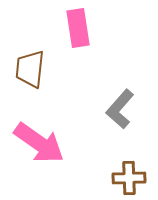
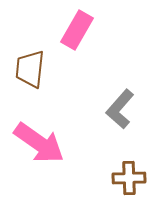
pink rectangle: moved 1 px left, 2 px down; rotated 39 degrees clockwise
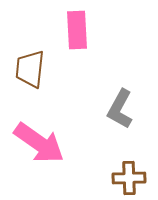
pink rectangle: rotated 33 degrees counterclockwise
gray L-shape: rotated 12 degrees counterclockwise
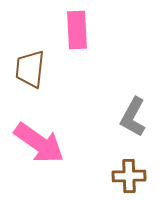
gray L-shape: moved 13 px right, 8 px down
brown cross: moved 2 px up
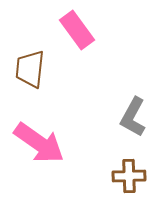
pink rectangle: rotated 33 degrees counterclockwise
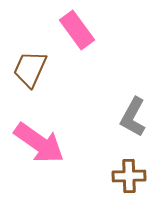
brown trapezoid: rotated 18 degrees clockwise
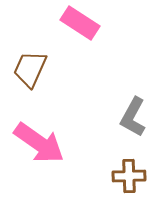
pink rectangle: moved 3 px right, 7 px up; rotated 21 degrees counterclockwise
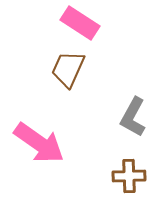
brown trapezoid: moved 38 px right
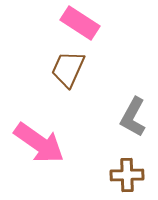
brown cross: moved 2 px left, 1 px up
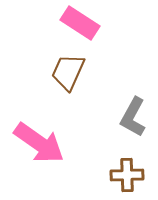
brown trapezoid: moved 3 px down
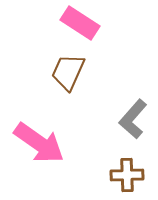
gray L-shape: moved 2 px down; rotated 12 degrees clockwise
